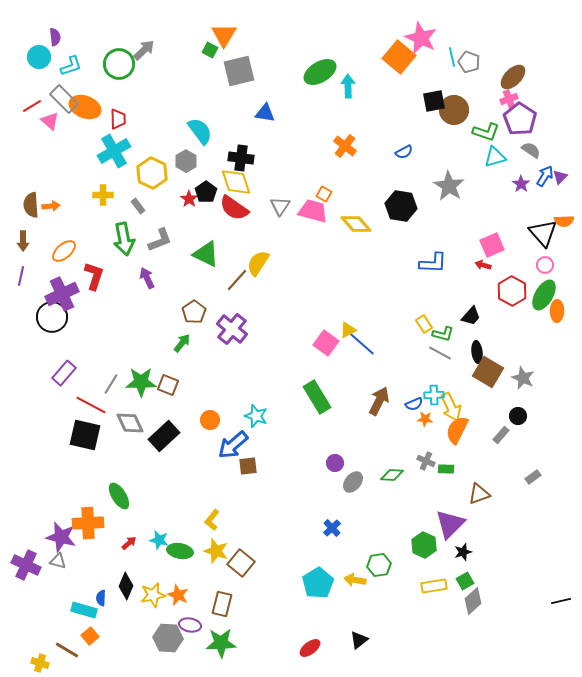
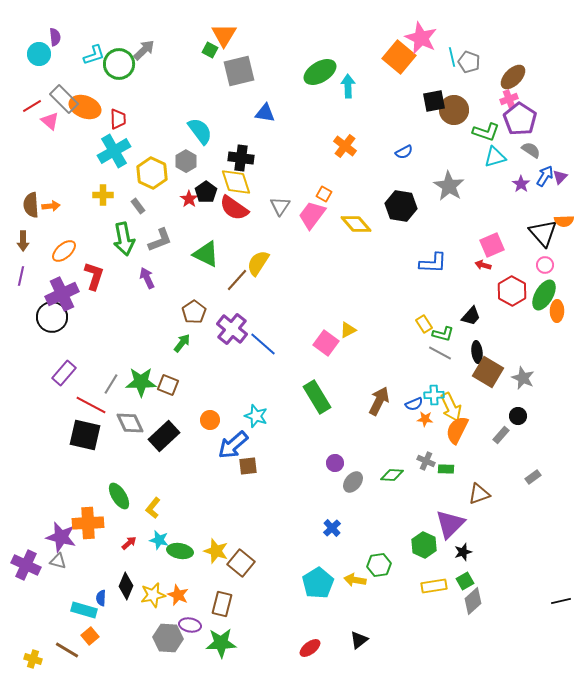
cyan circle at (39, 57): moved 3 px up
cyan L-shape at (71, 66): moved 23 px right, 11 px up
pink trapezoid at (313, 211): moved 1 px left, 4 px down; rotated 68 degrees counterclockwise
blue line at (362, 344): moved 99 px left
yellow L-shape at (212, 520): moved 59 px left, 12 px up
yellow cross at (40, 663): moved 7 px left, 4 px up
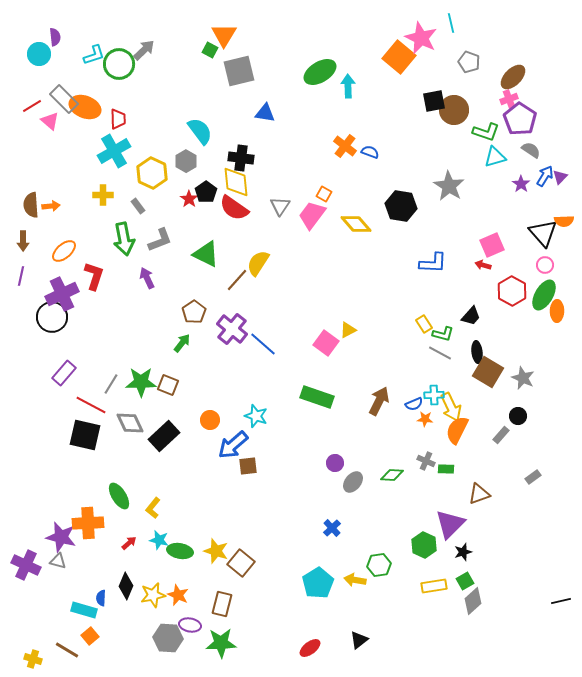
cyan line at (452, 57): moved 1 px left, 34 px up
blue semicircle at (404, 152): moved 34 px left; rotated 132 degrees counterclockwise
yellow diamond at (236, 182): rotated 12 degrees clockwise
green rectangle at (317, 397): rotated 40 degrees counterclockwise
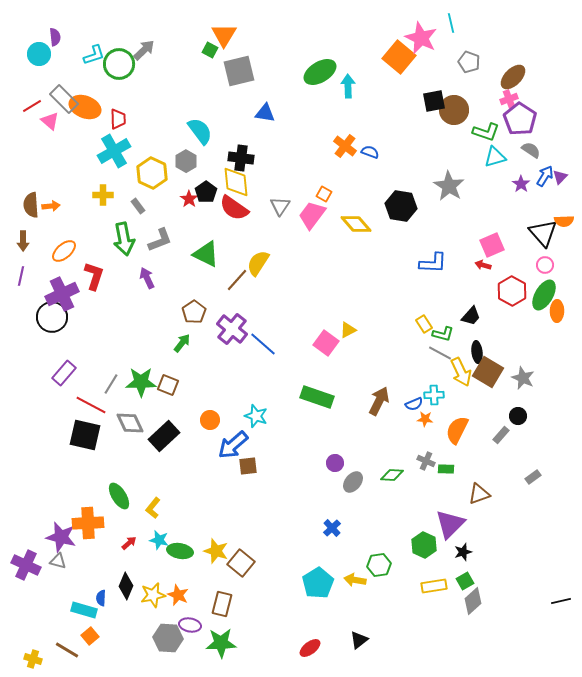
yellow arrow at (451, 407): moved 10 px right, 35 px up
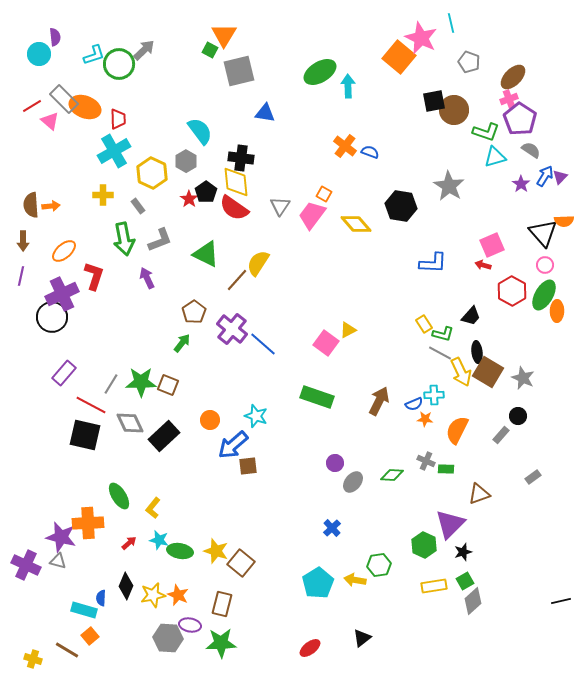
black triangle at (359, 640): moved 3 px right, 2 px up
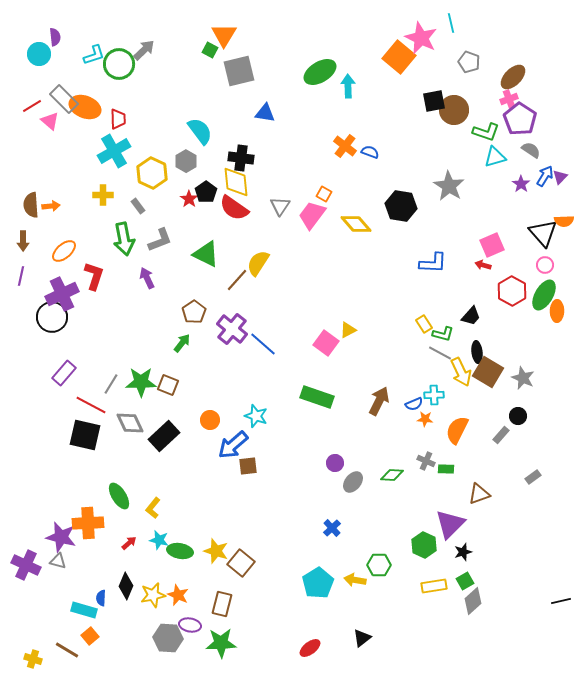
green hexagon at (379, 565): rotated 10 degrees clockwise
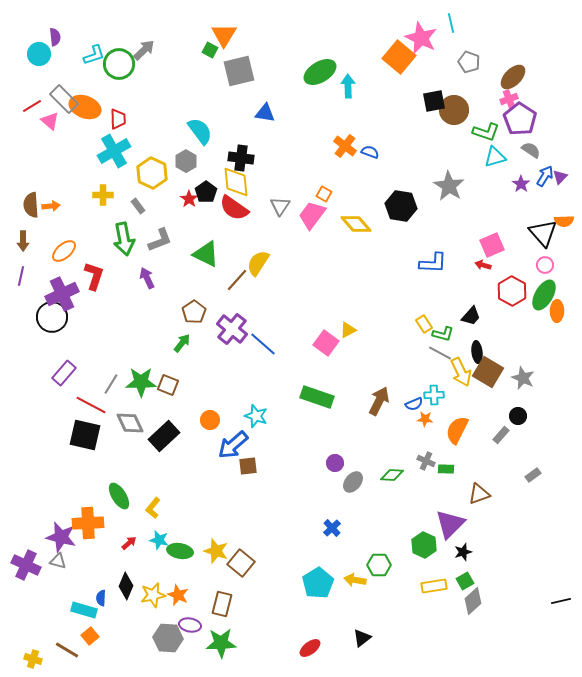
gray rectangle at (533, 477): moved 2 px up
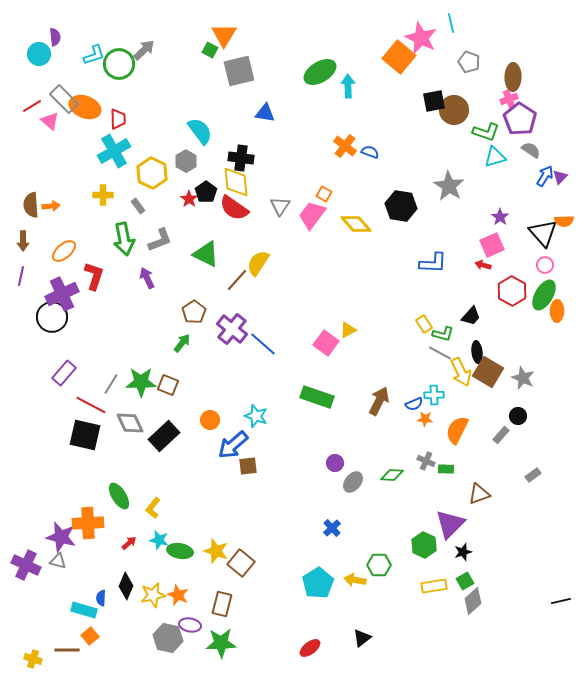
brown ellipse at (513, 77): rotated 44 degrees counterclockwise
purple star at (521, 184): moved 21 px left, 33 px down
gray hexagon at (168, 638): rotated 8 degrees clockwise
brown line at (67, 650): rotated 30 degrees counterclockwise
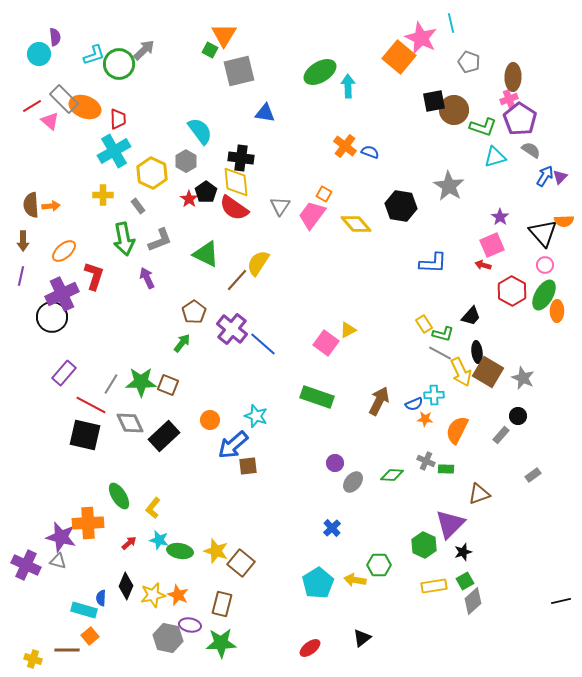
green L-shape at (486, 132): moved 3 px left, 5 px up
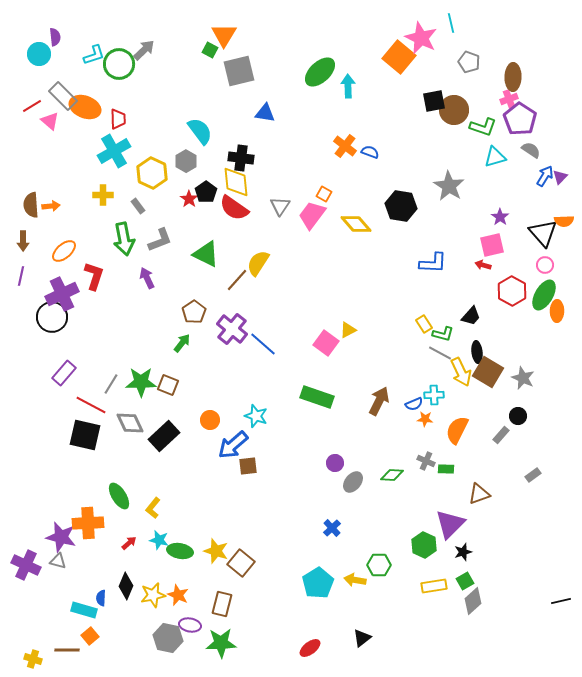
green ellipse at (320, 72): rotated 12 degrees counterclockwise
gray rectangle at (64, 99): moved 1 px left, 3 px up
pink square at (492, 245): rotated 10 degrees clockwise
